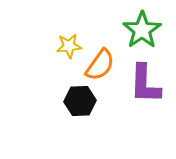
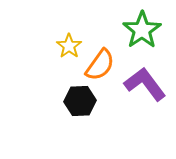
yellow star: rotated 30 degrees counterclockwise
purple L-shape: rotated 141 degrees clockwise
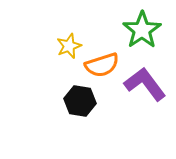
yellow star: rotated 15 degrees clockwise
orange semicircle: moved 2 px right; rotated 36 degrees clockwise
black hexagon: rotated 12 degrees clockwise
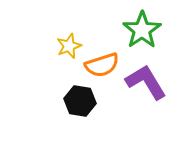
purple L-shape: moved 1 px right, 2 px up; rotated 6 degrees clockwise
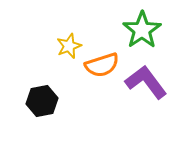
purple L-shape: rotated 6 degrees counterclockwise
black hexagon: moved 38 px left; rotated 20 degrees counterclockwise
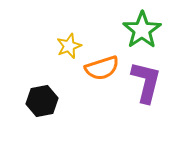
orange semicircle: moved 3 px down
purple L-shape: rotated 51 degrees clockwise
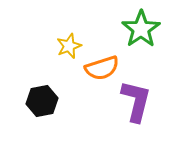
green star: moved 1 px left, 1 px up
purple L-shape: moved 10 px left, 19 px down
